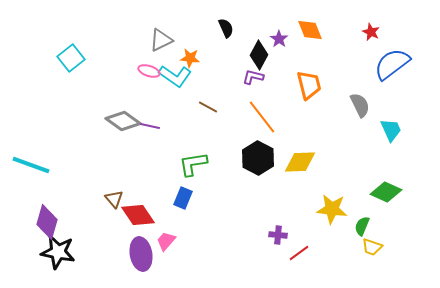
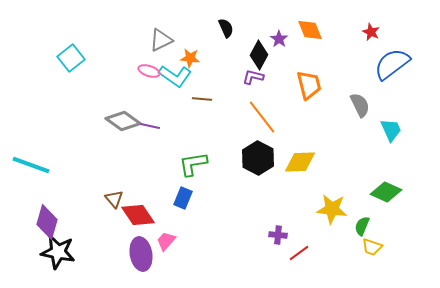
brown line: moved 6 px left, 8 px up; rotated 24 degrees counterclockwise
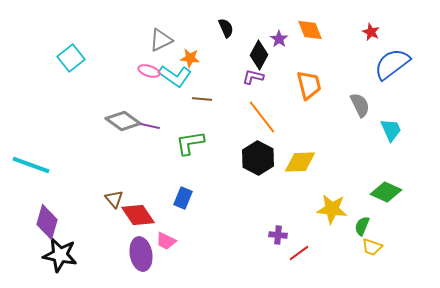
green L-shape: moved 3 px left, 21 px up
pink trapezoid: rotated 105 degrees counterclockwise
black star: moved 2 px right, 3 px down
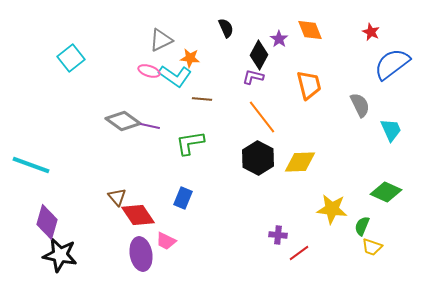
brown triangle: moved 3 px right, 2 px up
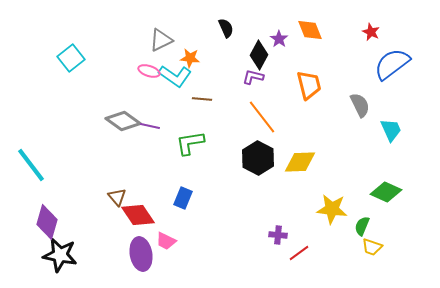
cyan line: rotated 33 degrees clockwise
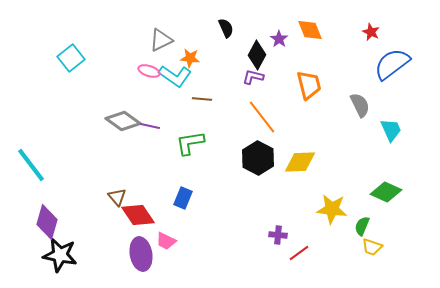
black diamond: moved 2 px left
